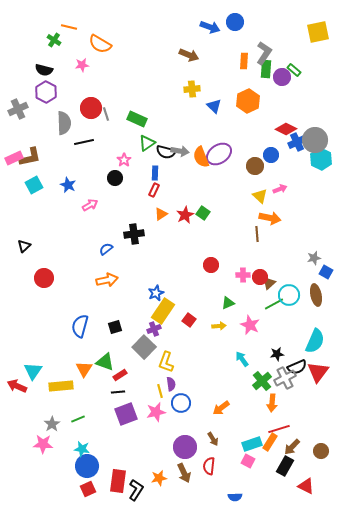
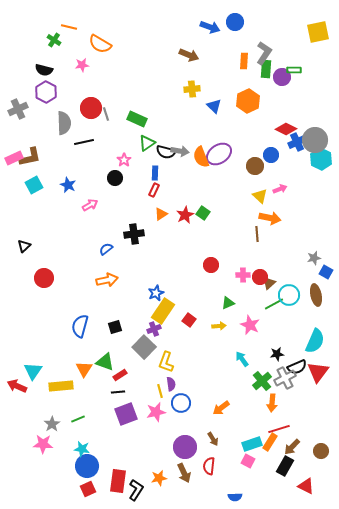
green rectangle at (294, 70): rotated 40 degrees counterclockwise
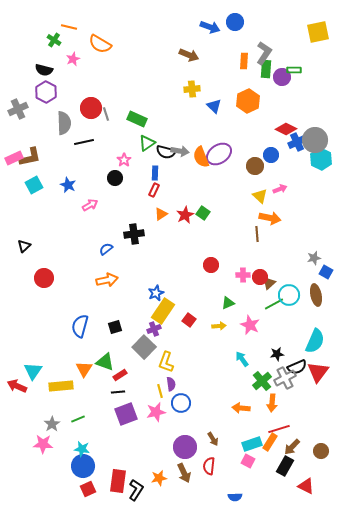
pink star at (82, 65): moved 9 px left, 6 px up; rotated 16 degrees counterclockwise
orange arrow at (221, 408): moved 20 px right; rotated 42 degrees clockwise
blue circle at (87, 466): moved 4 px left
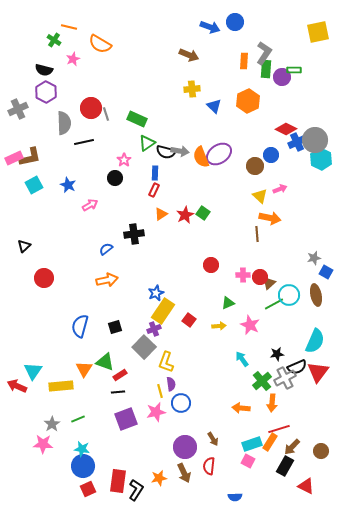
purple square at (126, 414): moved 5 px down
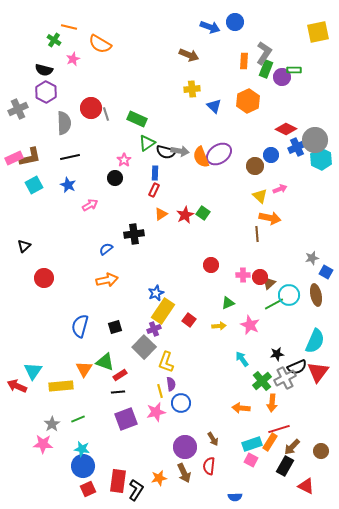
green rectangle at (266, 69): rotated 18 degrees clockwise
black line at (84, 142): moved 14 px left, 15 px down
blue cross at (297, 142): moved 5 px down
gray star at (314, 258): moved 2 px left
pink square at (248, 461): moved 3 px right, 1 px up
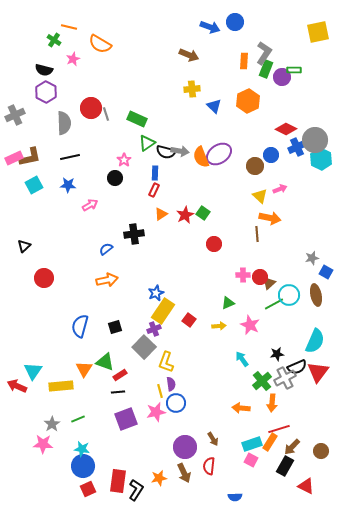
gray cross at (18, 109): moved 3 px left, 6 px down
blue star at (68, 185): rotated 21 degrees counterclockwise
red circle at (211, 265): moved 3 px right, 21 px up
blue circle at (181, 403): moved 5 px left
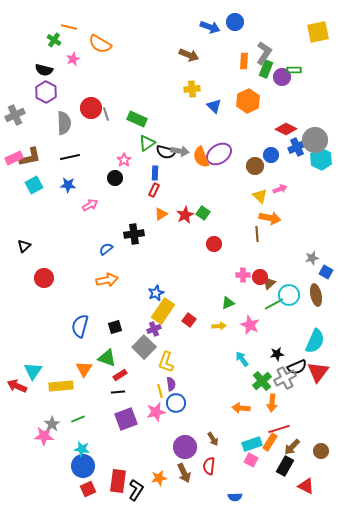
green triangle at (105, 362): moved 2 px right, 4 px up
pink star at (43, 444): moved 1 px right, 8 px up
